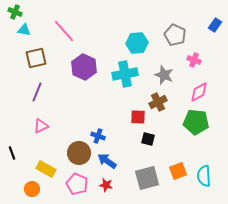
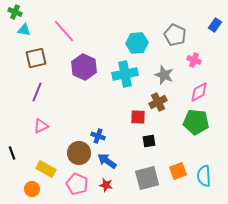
black square: moved 1 px right, 2 px down; rotated 24 degrees counterclockwise
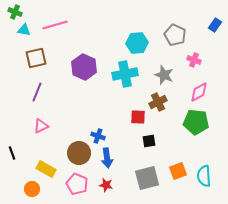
pink line: moved 9 px left, 6 px up; rotated 65 degrees counterclockwise
blue arrow: moved 3 px up; rotated 132 degrees counterclockwise
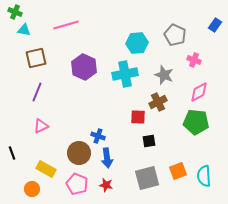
pink line: moved 11 px right
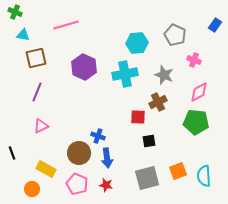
cyan triangle: moved 1 px left, 5 px down
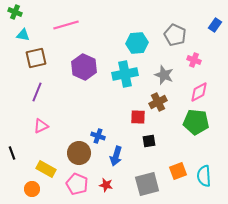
blue arrow: moved 9 px right, 2 px up; rotated 24 degrees clockwise
gray square: moved 6 px down
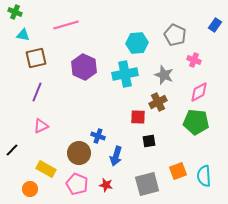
black line: moved 3 px up; rotated 64 degrees clockwise
orange circle: moved 2 px left
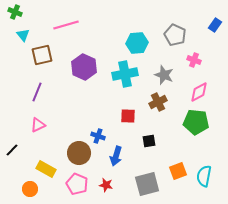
cyan triangle: rotated 40 degrees clockwise
brown square: moved 6 px right, 3 px up
red square: moved 10 px left, 1 px up
pink triangle: moved 3 px left, 1 px up
cyan semicircle: rotated 15 degrees clockwise
